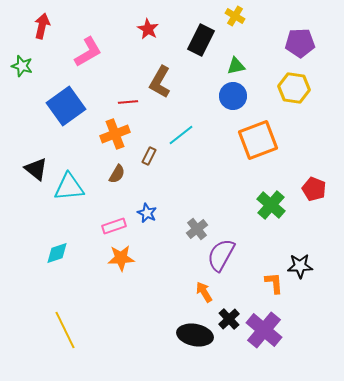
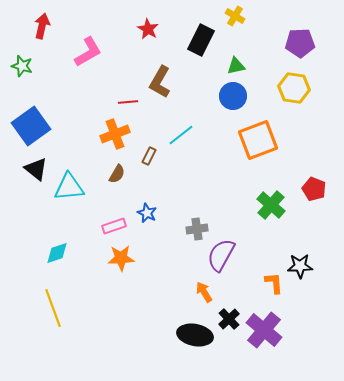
blue square: moved 35 px left, 20 px down
gray cross: rotated 30 degrees clockwise
yellow line: moved 12 px left, 22 px up; rotated 6 degrees clockwise
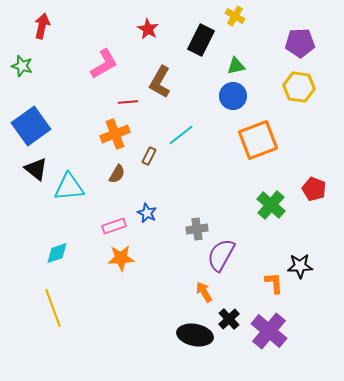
pink L-shape: moved 16 px right, 12 px down
yellow hexagon: moved 5 px right, 1 px up
purple cross: moved 5 px right, 1 px down
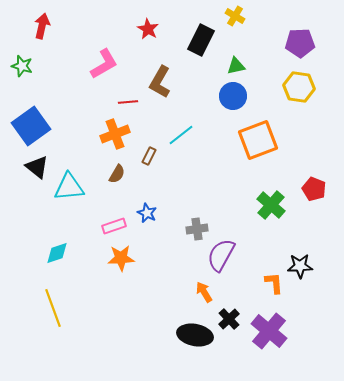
black triangle: moved 1 px right, 2 px up
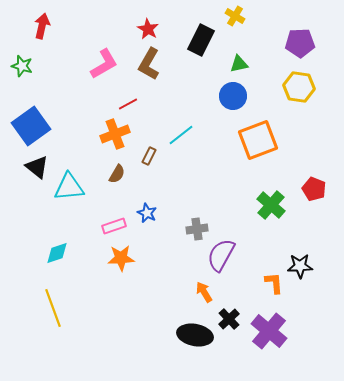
green triangle: moved 3 px right, 2 px up
brown L-shape: moved 11 px left, 18 px up
red line: moved 2 px down; rotated 24 degrees counterclockwise
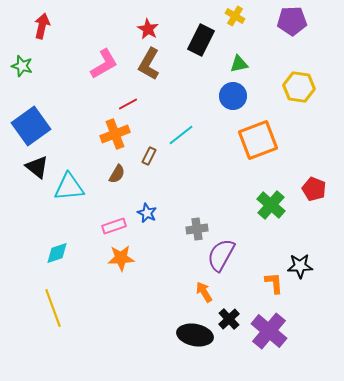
purple pentagon: moved 8 px left, 22 px up
